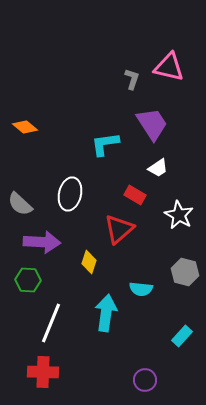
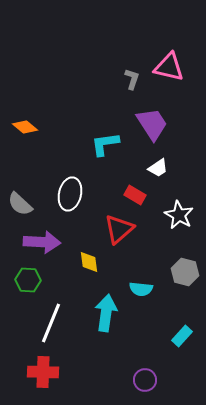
yellow diamond: rotated 25 degrees counterclockwise
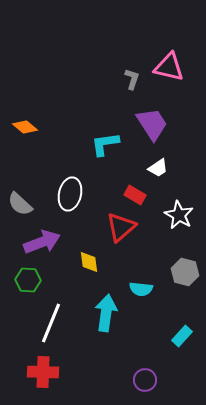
red triangle: moved 2 px right, 2 px up
purple arrow: rotated 24 degrees counterclockwise
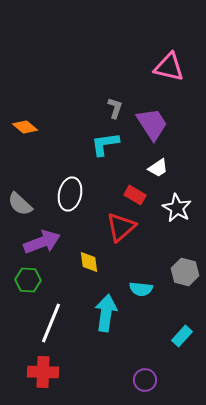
gray L-shape: moved 17 px left, 29 px down
white star: moved 2 px left, 7 px up
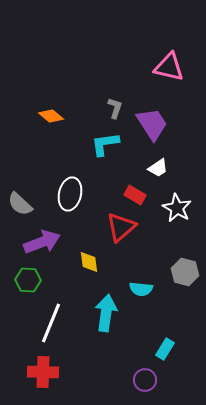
orange diamond: moved 26 px right, 11 px up
cyan rectangle: moved 17 px left, 13 px down; rotated 10 degrees counterclockwise
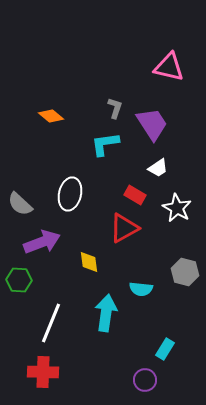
red triangle: moved 3 px right, 1 px down; rotated 12 degrees clockwise
green hexagon: moved 9 px left
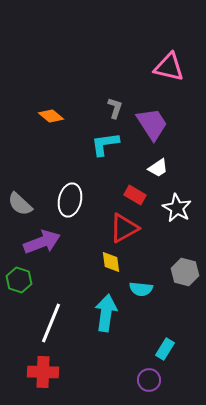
white ellipse: moved 6 px down
yellow diamond: moved 22 px right
green hexagon: rotated 15 degrees clockwise
purple circle: moved 4 px right
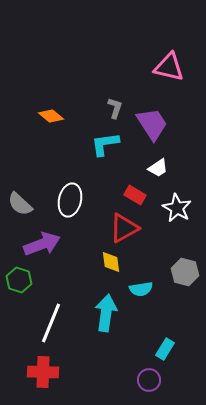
purple arrow: moved 2 px down
cyan semicircle: rotated 15 degrees counterclockwise
